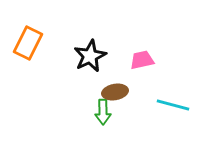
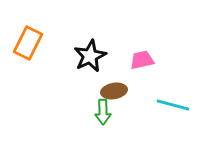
brown ellipse: moved 1 px left, 1 px up
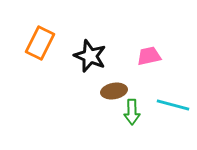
orange rectangle: moved 12 px right
black star: rotated 24 degrees counterclockwise
pink trapezoid: moved 7 px right, 4 px up
green arrow: moved 29 px right
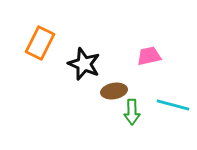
black star: moved 6 px left, 8 px down
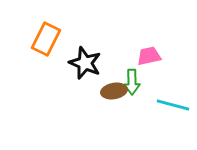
orange rectangle: moved 6 px right, 4 px up
black star: moved 1 px right, 1 px up
green arrow: moved 30 px up
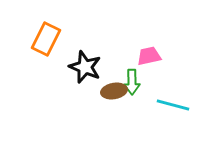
black star: moved 4 px down
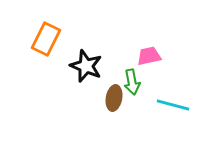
black star: moved 1 px right, 1 px up
green arrow: rotated 10 degrees counterclockwise
brown ellipse: moved 7 px down; rotated 70 degrees counterclockwise
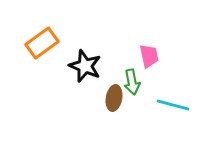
orange rectangle: moved 4 px left, 4 px down; rotated 28 degrees clockwise
pink trapezoid: rotated 90 degrees clockwise
black star: moved 1 px left
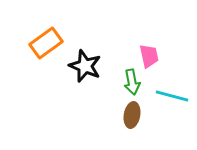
orange rectangle: moved 4 px right
brown ellipse: moved 18 px right, 17 px down
cyan line: moved 1 px left, 9 px up
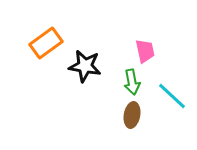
pink trapezoid: moved 4 px left, 5 px up
black star: rotated 12 degrees counterclockwise
cyan line: rotated 28 degrees clockwise
